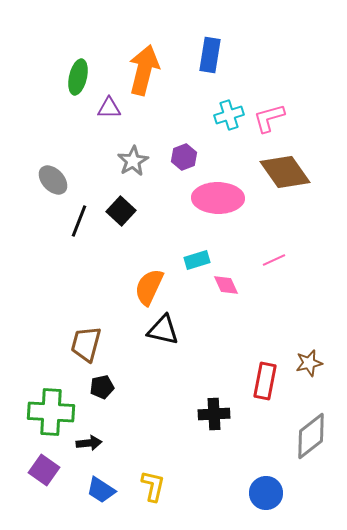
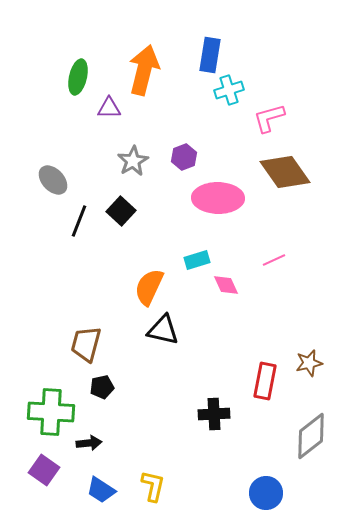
cyan cross: moved 25 px up
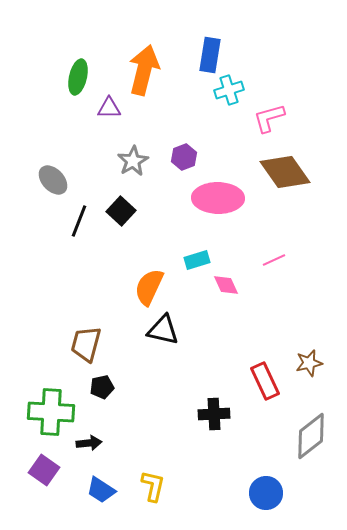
red rectangle: rotated 36 degrees counterclockwise
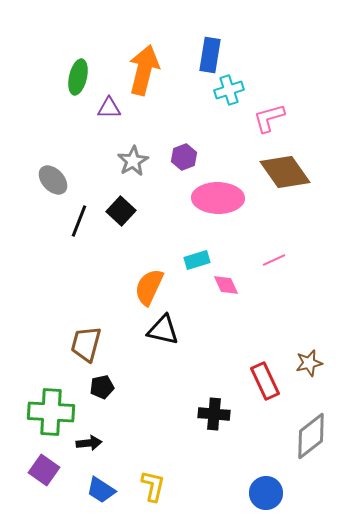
black cross: rotated 8 degrees clockwise
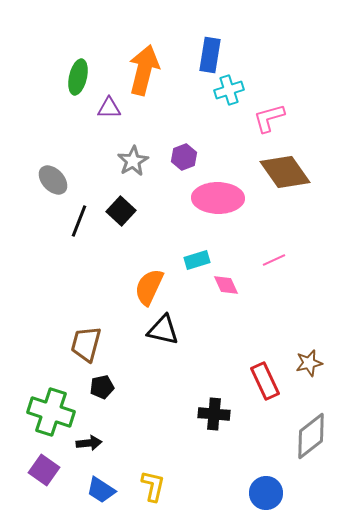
green cross: rotated 15 degrees clockwise
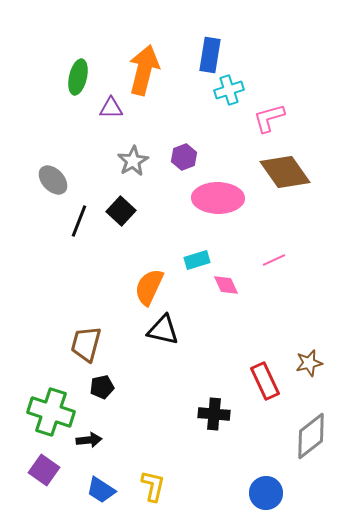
purple triangle: moved 2 px right
black arrow: moved 3 px up
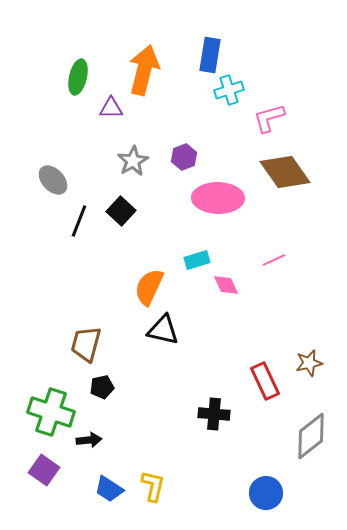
blue trapezoid: moved 8 px right, 1 px up
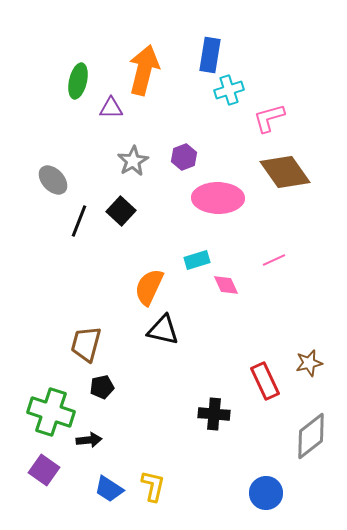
green ellipse: moved 4 px down
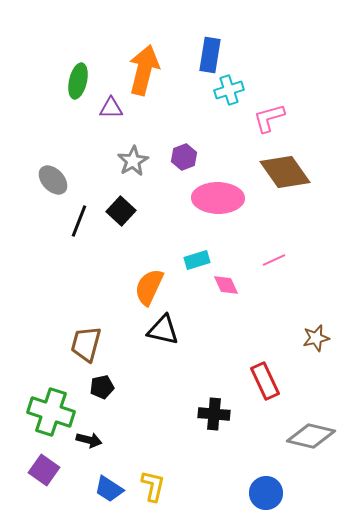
brown star: moved 7 px right, 25 px up
gray diamond: rotated 51 degrees clockwise
black arrow: rotated 20 degrees clockwise
